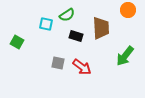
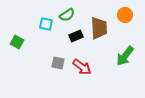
orange circle: moved 3 px left, 5 px down
brown trapezoid: moved 2 px left
black rectangle: rotated 40 degrees counterclockwise
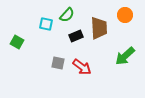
green semicircle: rotated 14 degrees counterclockwise
green arrow: rotated 10 degrees clockwise
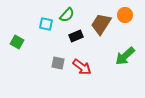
brown trapezoid: moved 2 px right, 4 px up; rotated 145 degrees counterclockwise
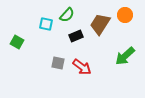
brown trapezoid: moved 1 px left
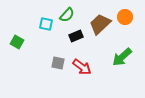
orange circle: moved 2 px down
brown trapezoid: rotated 15 degrees clockwise
green arrow: moved 3 px left, 1 px down
